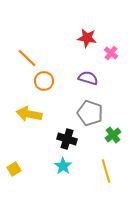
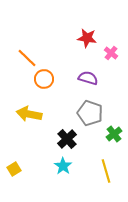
orange circle: moved 2 px up
green cross: moved 1 px right, 1 px up
black cross: rotated 30 degrees clockwise
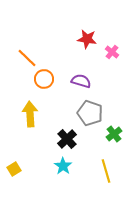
red star: moved 1 px down
pink cross: moved 1 px right, 1 px up
purple semicircle: moved 7 px left, 3 px down
yellow arrow: moved 1 px right; rotated 75 degrees clockwise
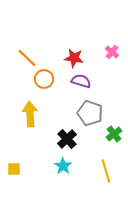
red star: moved 13 px left, 19 px down
yellow square: rotated 32 degrees clockwise
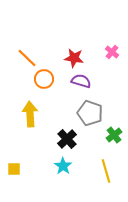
green cross: moved 1 px down
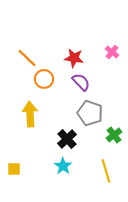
purple semicircle: moved 1 px down; rotated 30 degrees clockwise
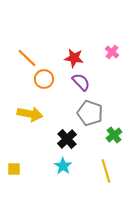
yellow arrow: rotated 105 degrees clockwise
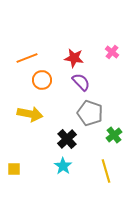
orange line: rotated 65 degrees counterclockwise
orange circle: moved 2 px left, 1 px down
